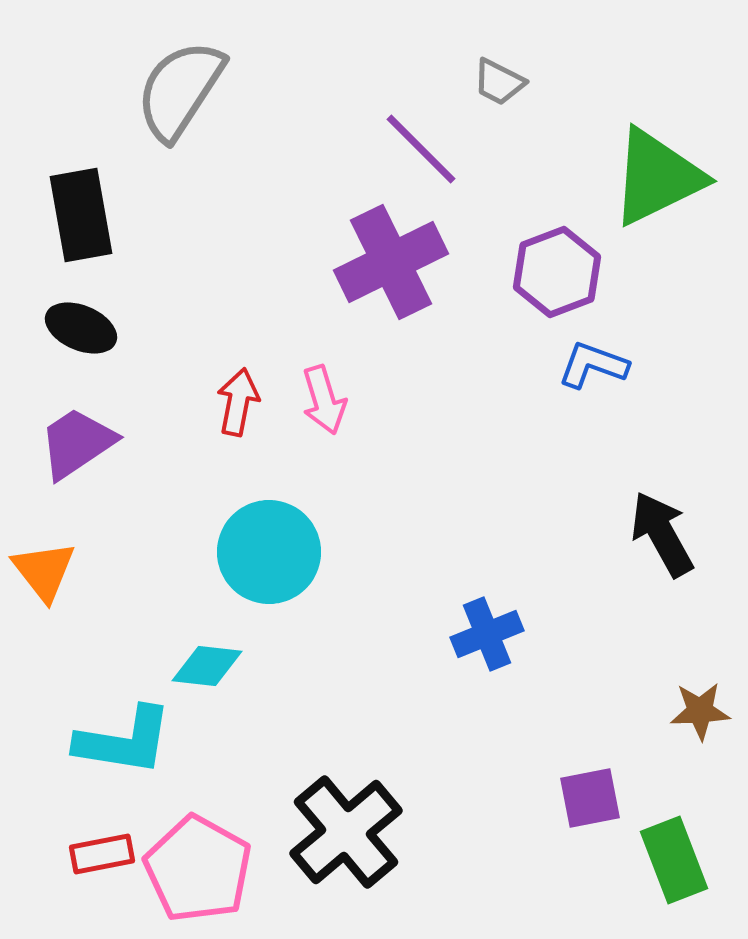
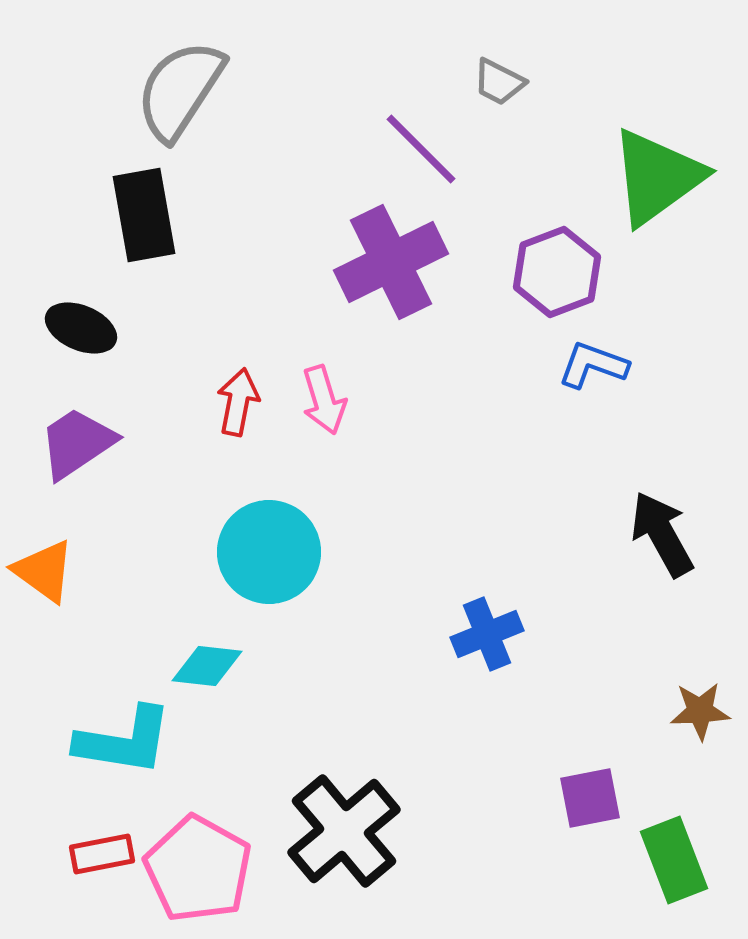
green triangle: rotated 10 degrees counterclockwise
black rectangle: moved 63 px right
orange triangle: rotated 16 degrees counterclockwise
black cross: moved 2 px left, 1 px up
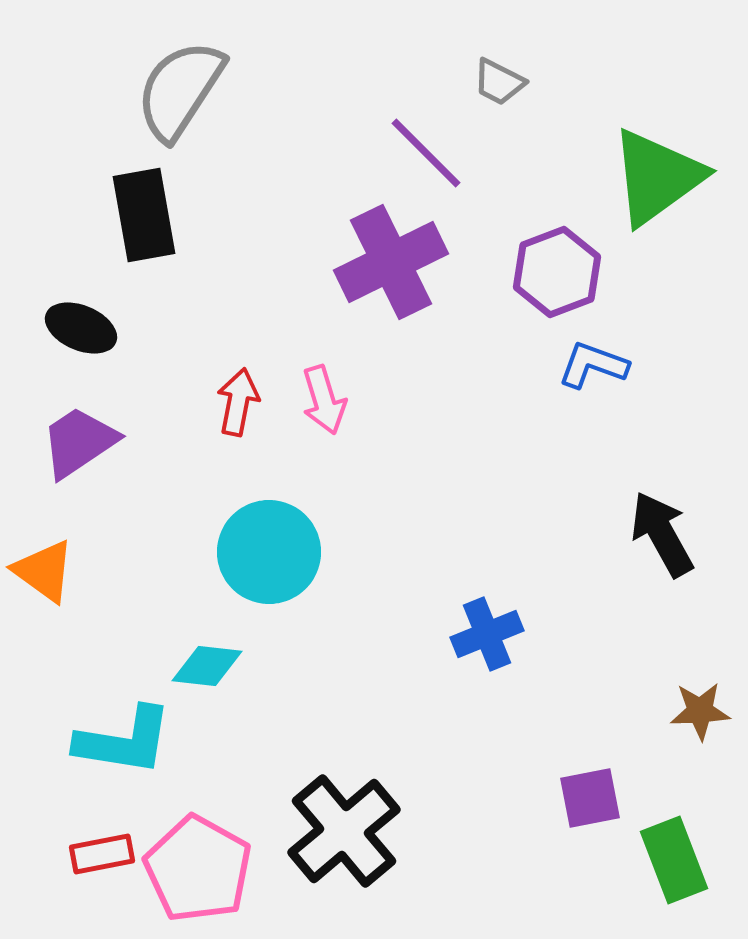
purple line: moved 5 px right, 4 px down
purple trapezoid: moved 2 px right, 1 px up
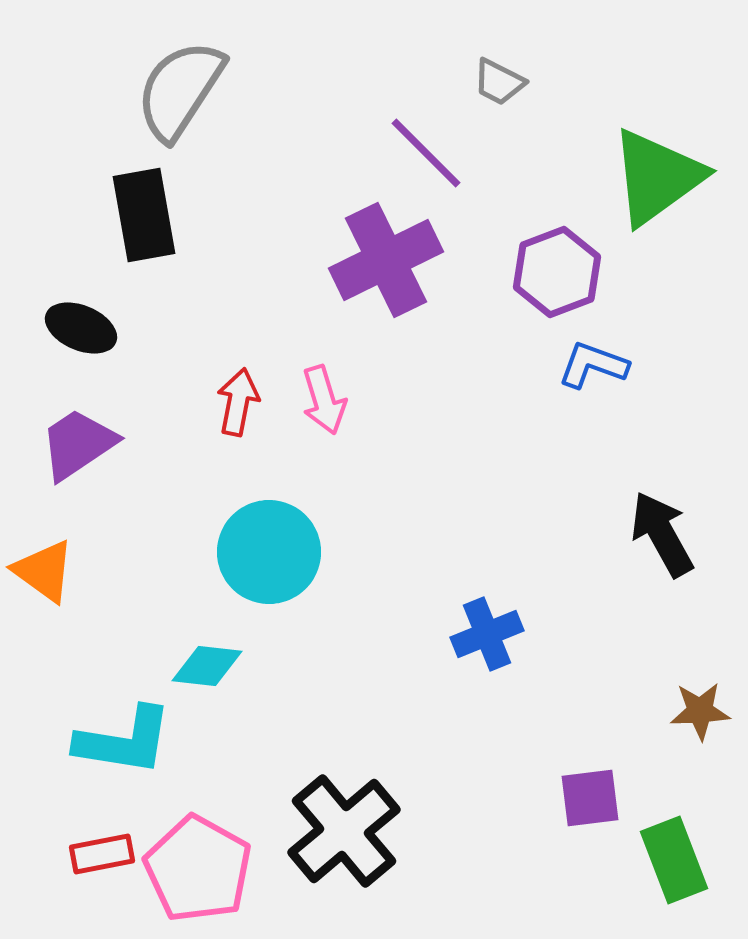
purple cross: moved 5 px left, 2 px up
purple trapezoid: moved 1 px left, 2 px down
purple square: rotated 4 degrees clockwise
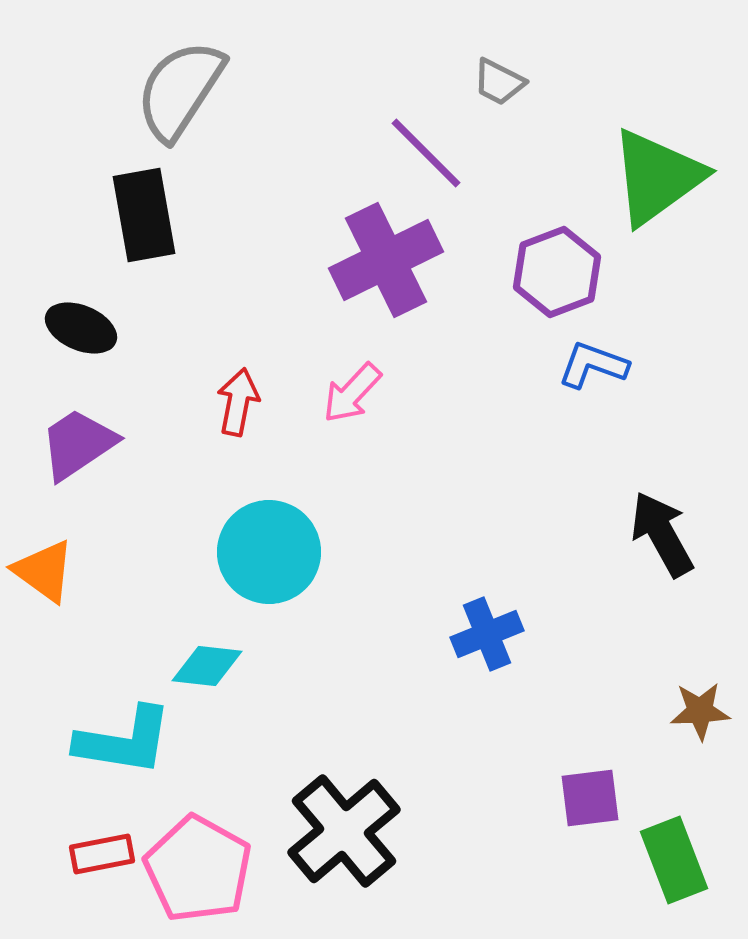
pink arrow: moved 28 px right, 7 px up; rotated 60 degrees clockwise
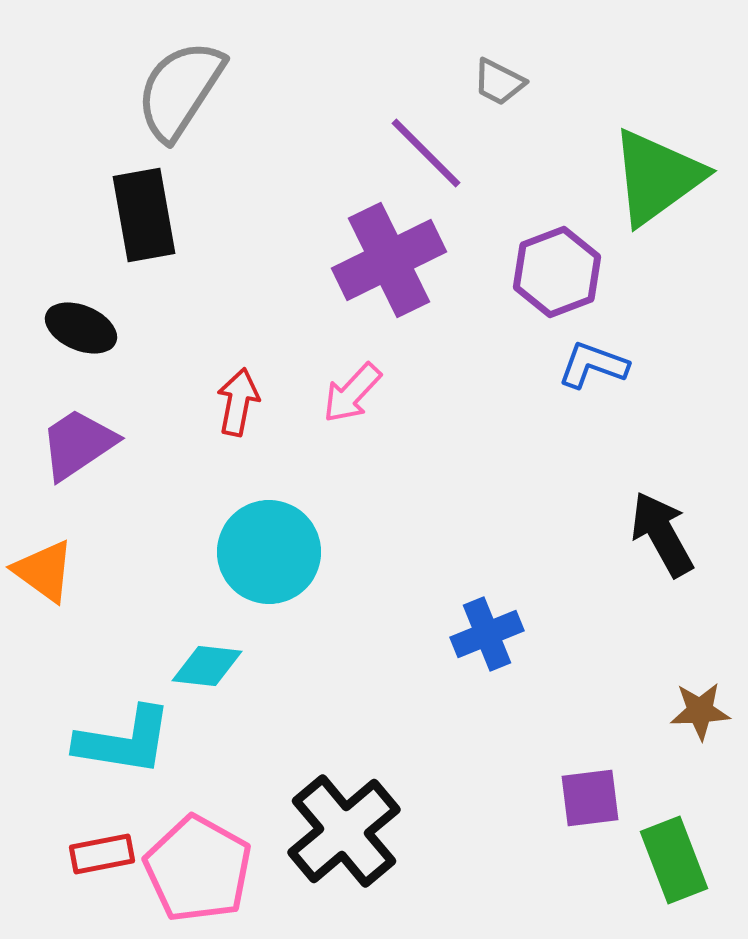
purple cross: moved 3 px right
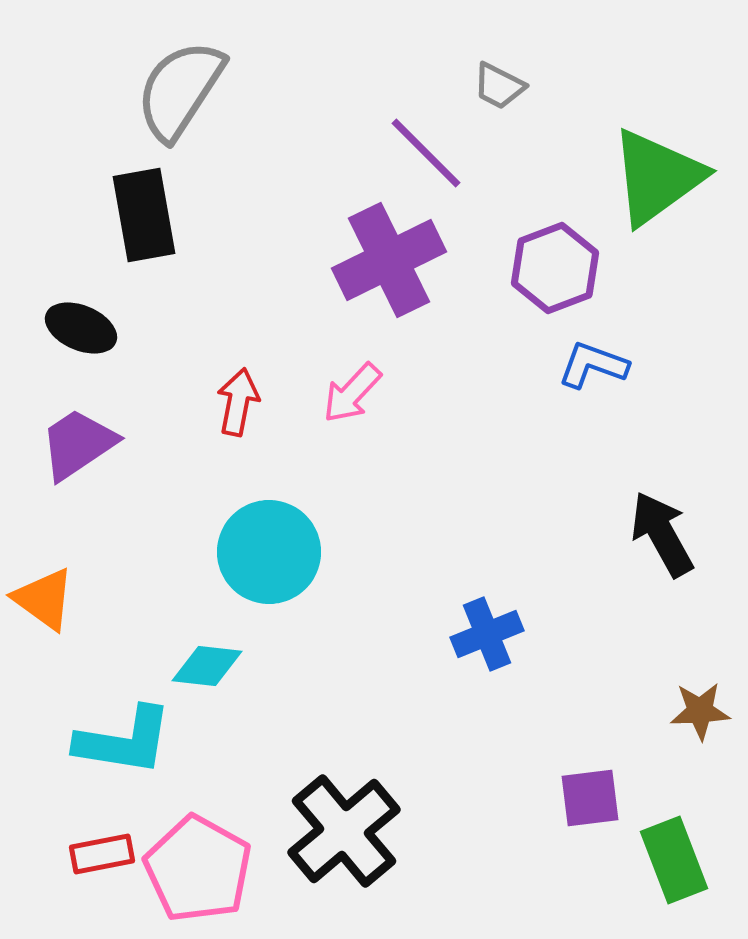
gray trapezoid: moved 4 px down
purple hexagon: moved 2 px left, 4 px up
orange triangle: moved 28 px down
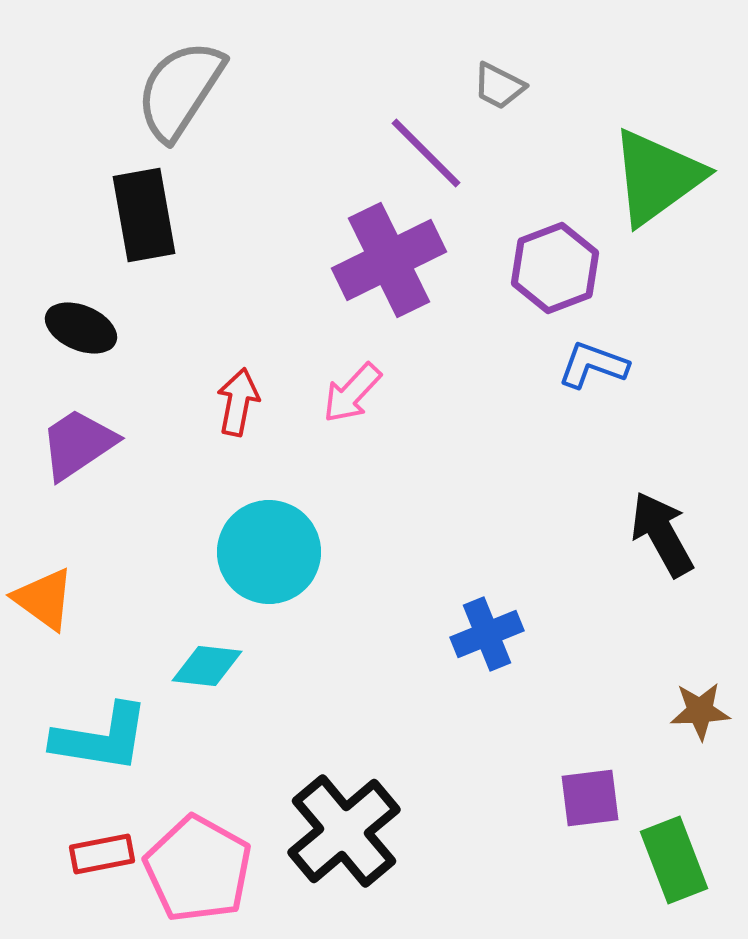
cyan L-shape: moved 23 px left, 3 px up
